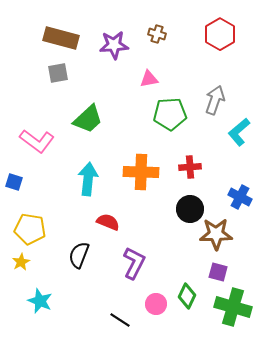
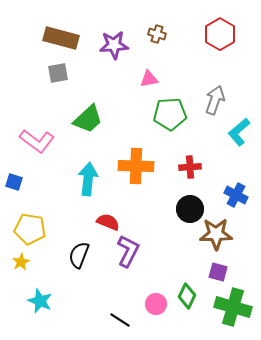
orange cross: moved 5 px left, 6 px up
blue cross: moved 4 px left, 2 px up
purple L-shape: moved 6 px left, 12 px up
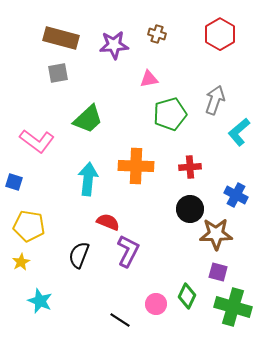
green pentagon: rotated 12 degrees counterclockwise
yellow pentagon: moved 1 px left, 3 px up
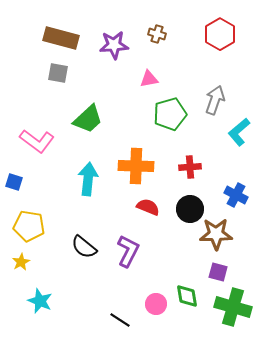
gray square: rotated 20 degrees clockwise
red semicircle: moved 40 px right, 15 px up
black semicircle: moved 5 px right, 8 px up; rotated 72 degrees counterclockwise
green diamond: rotated 35 degrees counterclockwise
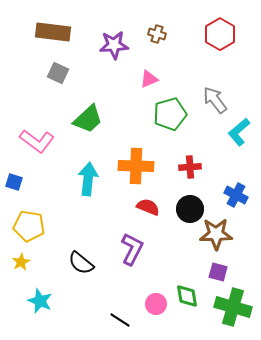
brown rectangle: moved 8 px left, 6 px up; rotated 8 degrees counterclockwise
gray square: rotated 15 degrees clockwise
pink triangle: rotated 12 degrees counterclockwise
gray arrow: rotated 56 degrees counterclockwise
black semicircle: moved 3 px left, 16 px down
purple L-shape: moved 4 px right, 2 px up
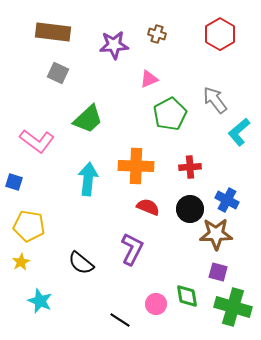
green pentagon: rotated 12 degrees counterclockwise
blue cross: moved 9 px left, 5 px down
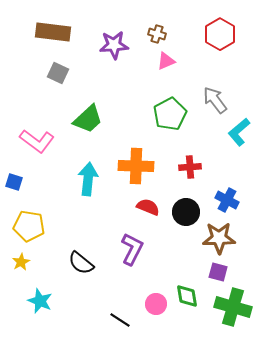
pink triangle: moved 17 px right, 18 px up
black circle: moved 4 px left, 3 px down
brown star: moved 3 px right, 4 px down
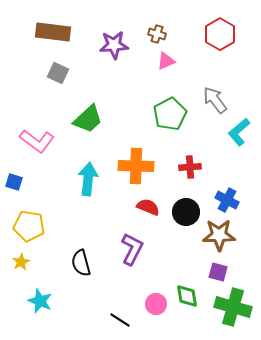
brown star: moved 3 px up
black semicircle: rotated 36 degrees clockwise
